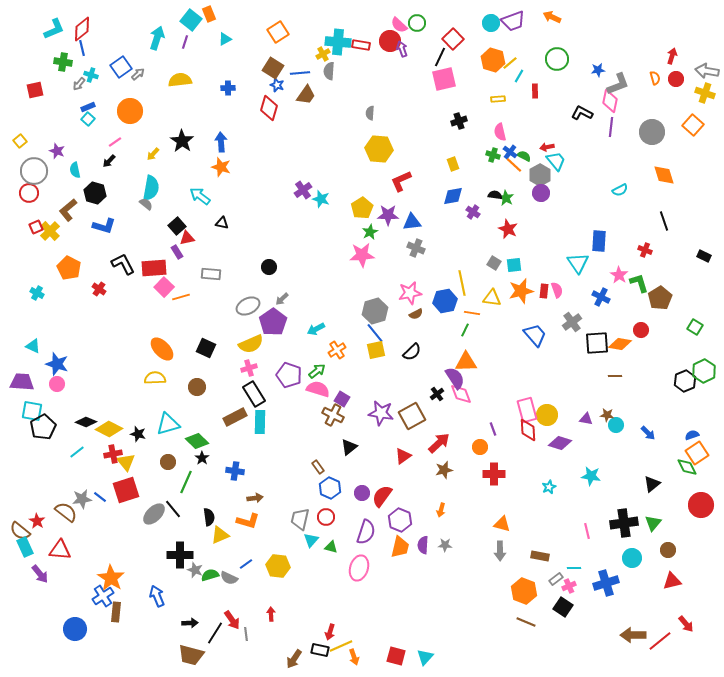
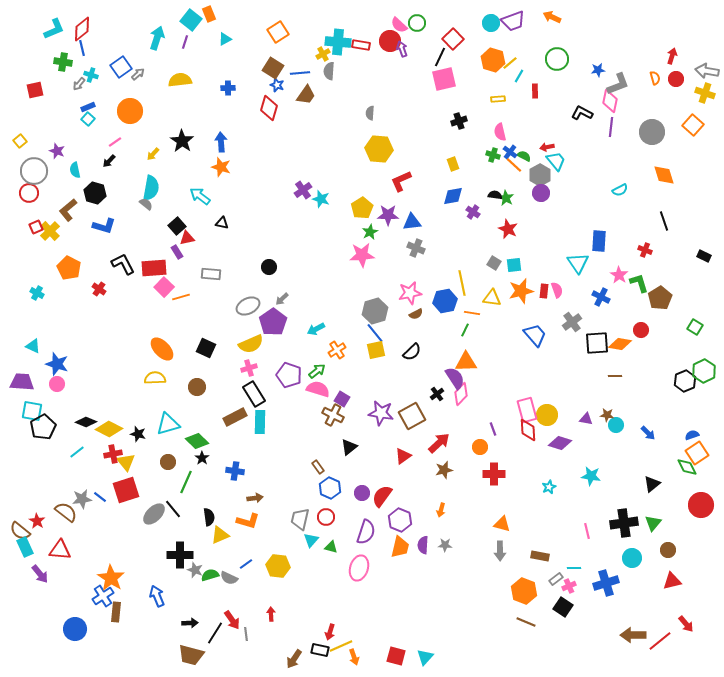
pink diamond at (461, 394): rotated 65 degrees clockwise
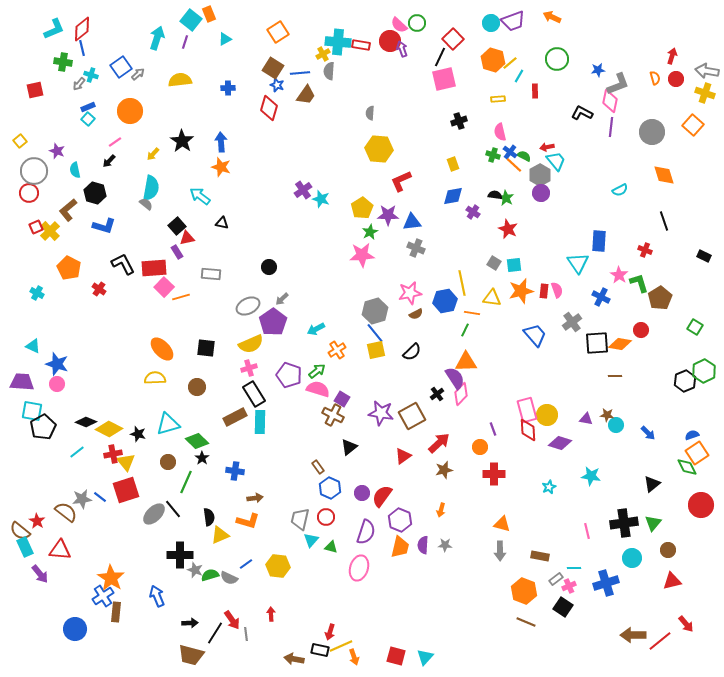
black square at (206, 348): rotated 18 degrees counterclockwise
brown arrow at (294, 659): rotated 66 degrees clockwise
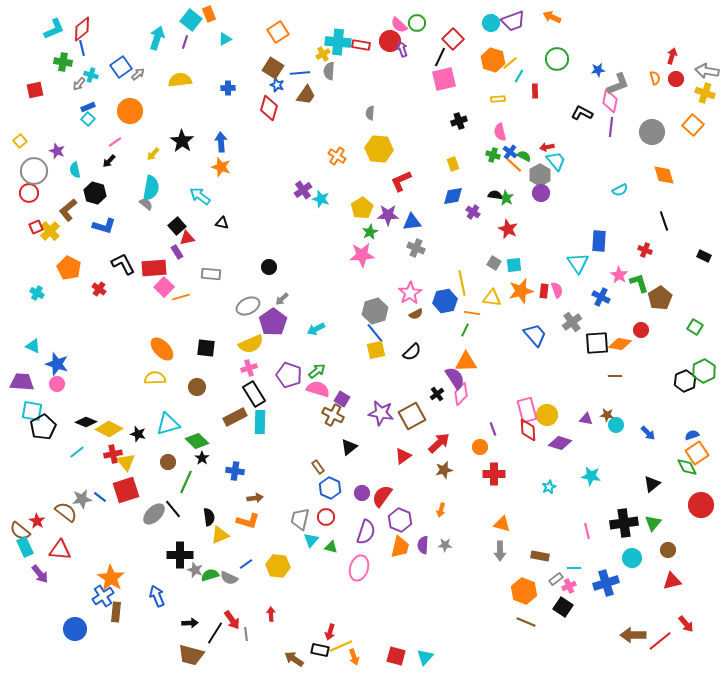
pink star at (410, 293): rotated 20 degrees counterclockwise
orange cross at (337, 350): moved 194 px up; rotated 24 degrees counterclockwise
brown arrow at (294, 659): rotated 24 degrees clockwise
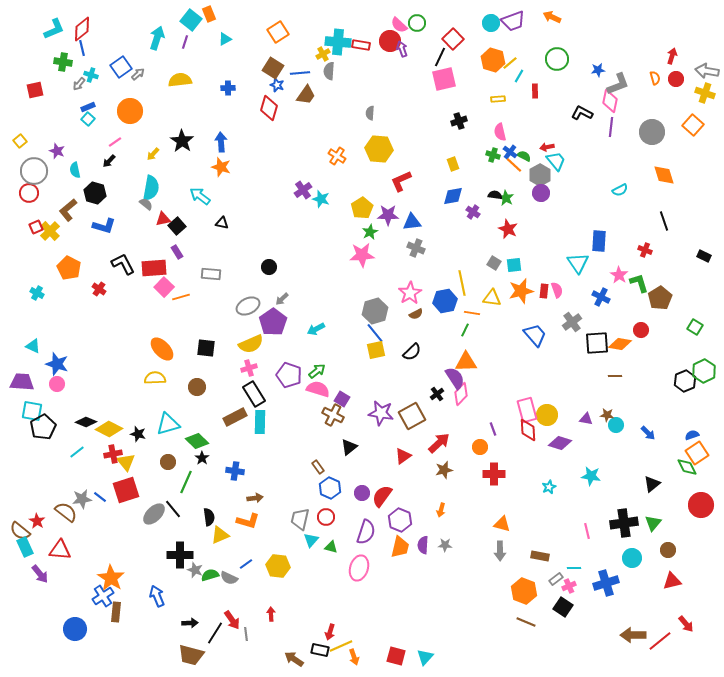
red triangle at (187, 238): moved 24 px left, 19 px up
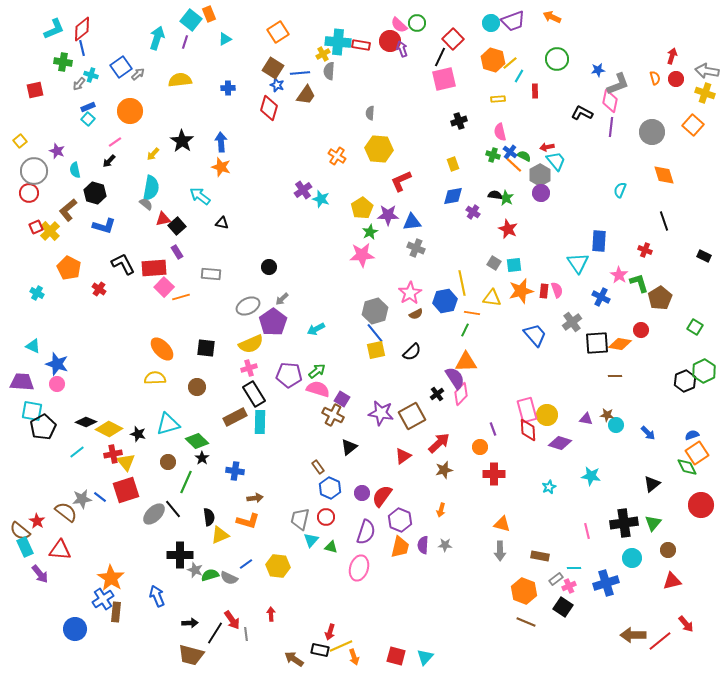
cyan semicircle at (620, 190): rotated 140 degrees clockwise
purple pentagon at (289, 375): rotated 15 degrees counterclockwise
blue cross at (103, 596): moved 3 px down
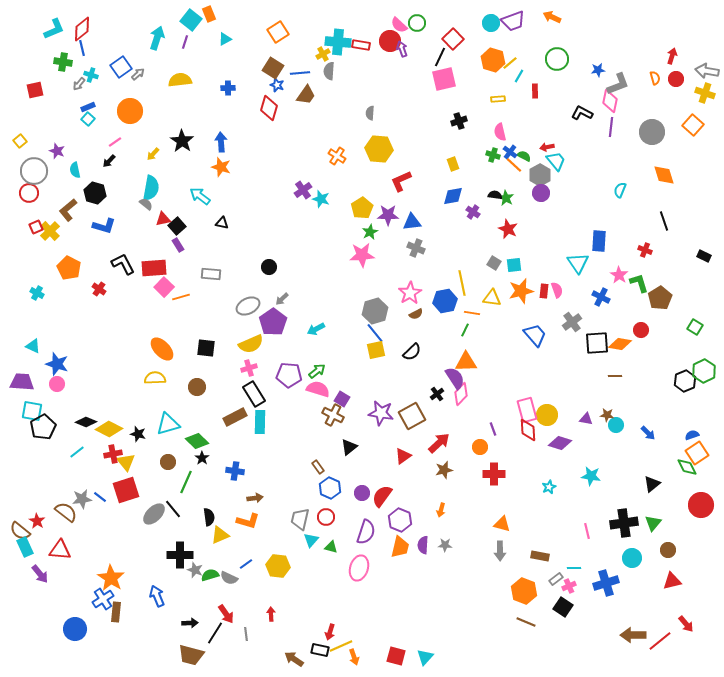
purple rectangle at (177, 252): moved 1 px right, 7 px up
red arrow at (232, 620): moved 6 px left, 6 px up
